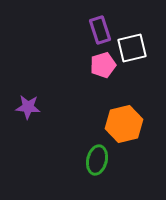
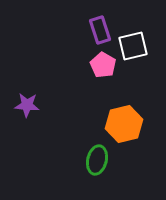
white square: moved 1 px right, 2 px up
pink pentagon: rotated 25 degrees counterclockwise
purple star: moved 1 px left, 2 px up
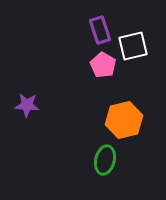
orange hexagon: moved 4 px up
green ellipse: moved 8 px right
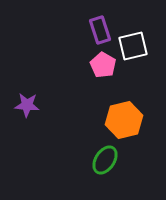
green ellipse: rotated 20 degrees clockwise
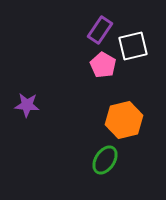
purple rectangle: rotated 52 degrees clockwise
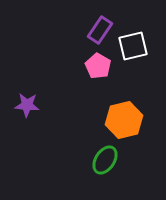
pink pentagon: moved 5 px left, 1 px down
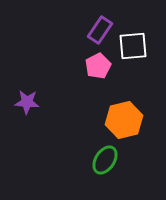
white square: rotated 8 degrees clockwise
pink pentagon: rotated 15 degrees clockwise
purple star: moved 3 px up
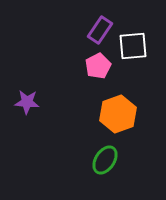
orange hexagon: moved 6 px left, 6 px up; rotated 6 degrees counterclockwise
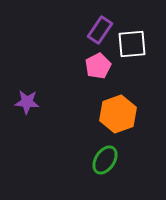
white square: moved 1 px left, 2 px up
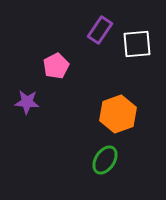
white square: moved 5 px right
pink pentagon: moved 42 px left
